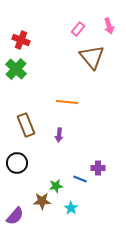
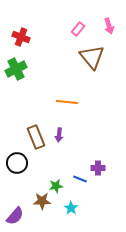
red cross: moved 3 px up
green cross: rotated 20 degrees clockwise
brown rectangle: moved 10 px right, 12 px down
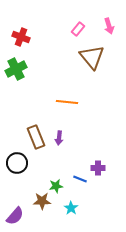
purple arrow: moved 3 px down
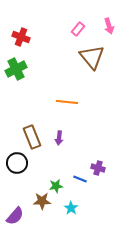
brown rectangle: moved 4 px left
purple cross: rotated 16 degrees clockwise
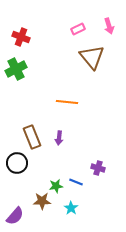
pink rectangle: rotated 24 degrees clockwise
blue line: moved 4 px left, 3 px down
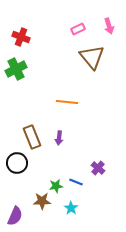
purple cross: rotated 24 degrees clockwise
purple semicircle: rotated 18 degrees counterclockwise
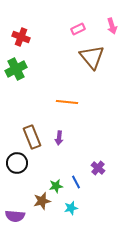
pink arrow: moved 3 px right
blue line: rotated 40 degrees clockwise
brown star: rotated 12 degrees counterclockwise
cyan star: rotated 24 degrees clockwise
purple semicircle: rotated 72 degrees clockwise
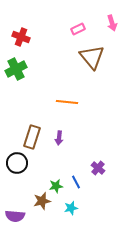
pink arrow: moved 3 px up
brown rectangle: rotated 40 degrees clockwise
